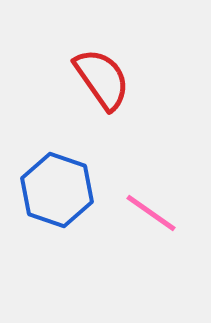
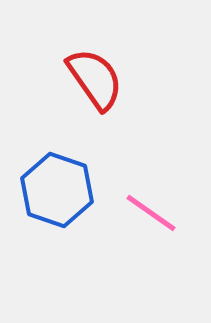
red semicircle: moved 7 px left
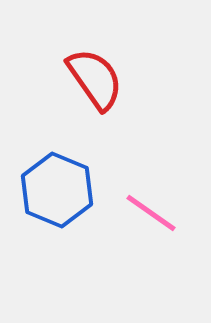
blue hexagon: rotated 4 degrees clockwise
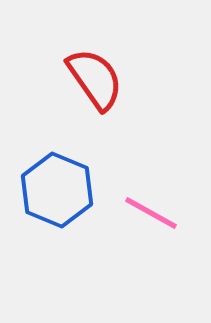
pink line: rotated 6 degrees counterclockwise
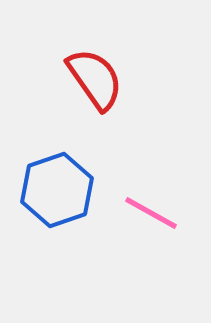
blue hexagon: rotated 18 degrees clockwise
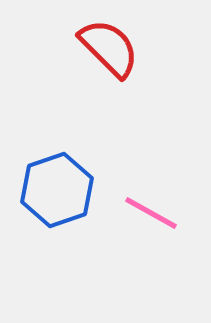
red semicircle: moved 14 px right, 31 px up; rotated 10 degrees counterclockwise
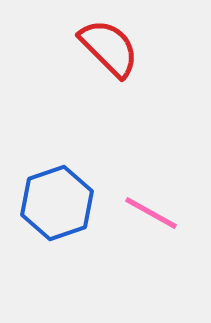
blue hexagon: moved 13 px down
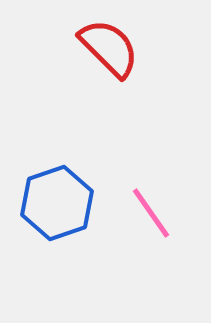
pink line: rotated 26 degrees clockwise
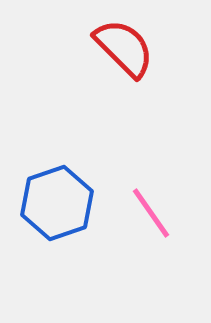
red semicircle: moved 15 px right
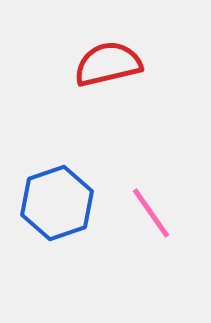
red semicircle: moved 16 px left, 16 px down; rotated 58 degrees counterclockwise
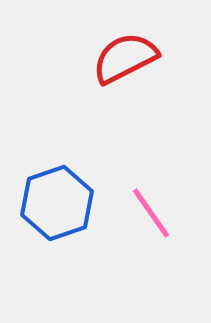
red semicircle: moved 17 px right, 6 px up; rotated 14 degrees counterclockwise
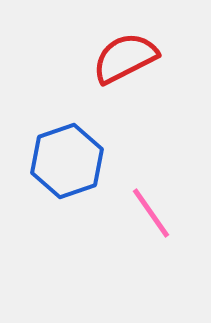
blue hexagon: moved 10 px right, 42 px up
